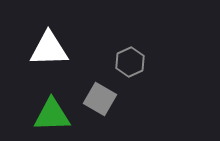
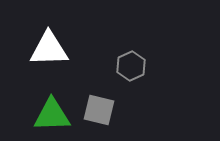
gray hexagon: moved 1 px right, 4 px down
gray square: moved 1 px left, 11 px down; rotated 16 degrees counterclockwise
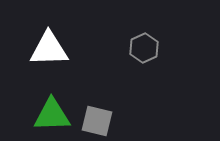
gray hexagon: moved 13 px right, 18 px up
gray square: moved 2 px left, 11 px down
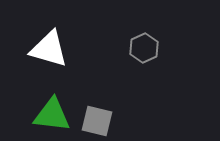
white triangle: rotated 18 degrees clockwise
green triangle: rotated 9 degrees clockwise
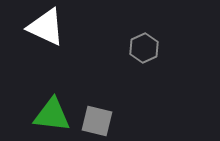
white triangle: moved 3 px left, 22 px up; rotated 9 degrees clockwise
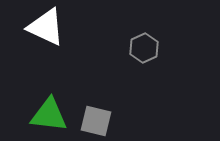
green triangle: moved 3 px left
gray square: moved 1 px left
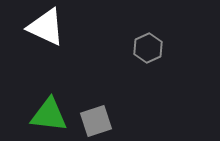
gray hexagon: moved 4 px right
gray square: rotated 32 degrees counterclockwise
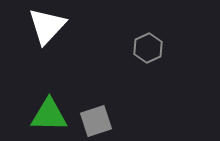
white triangle: moved 1 px right, 1 px up; rotated 48 degrees clockwise
green triangle: rotated 6 degrees counterclockwise
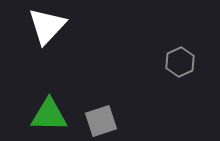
gray hexagon: moved 32 px right, 14 px down
gray square: moved 5 px right
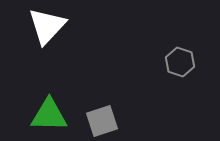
gray hexagon: rotated 16 degrees counterclockwise
gray square: moved 1 px right
